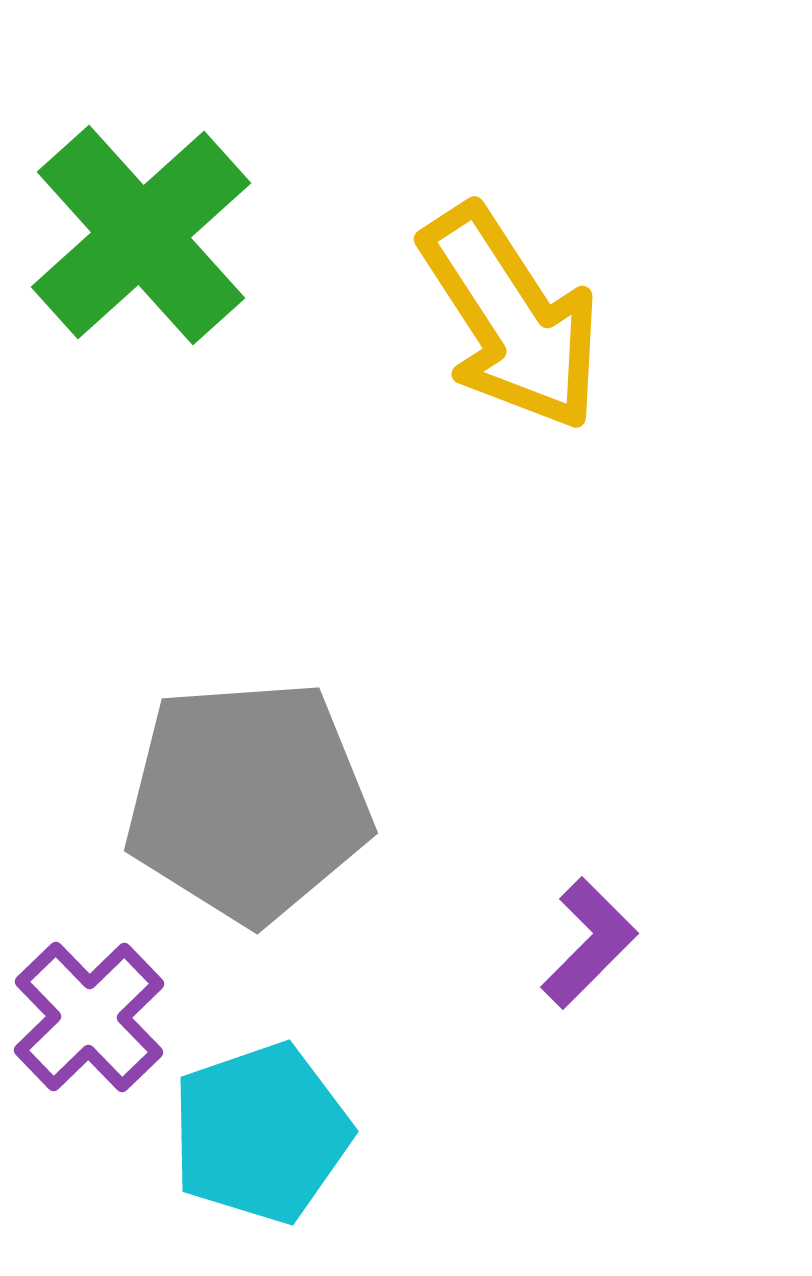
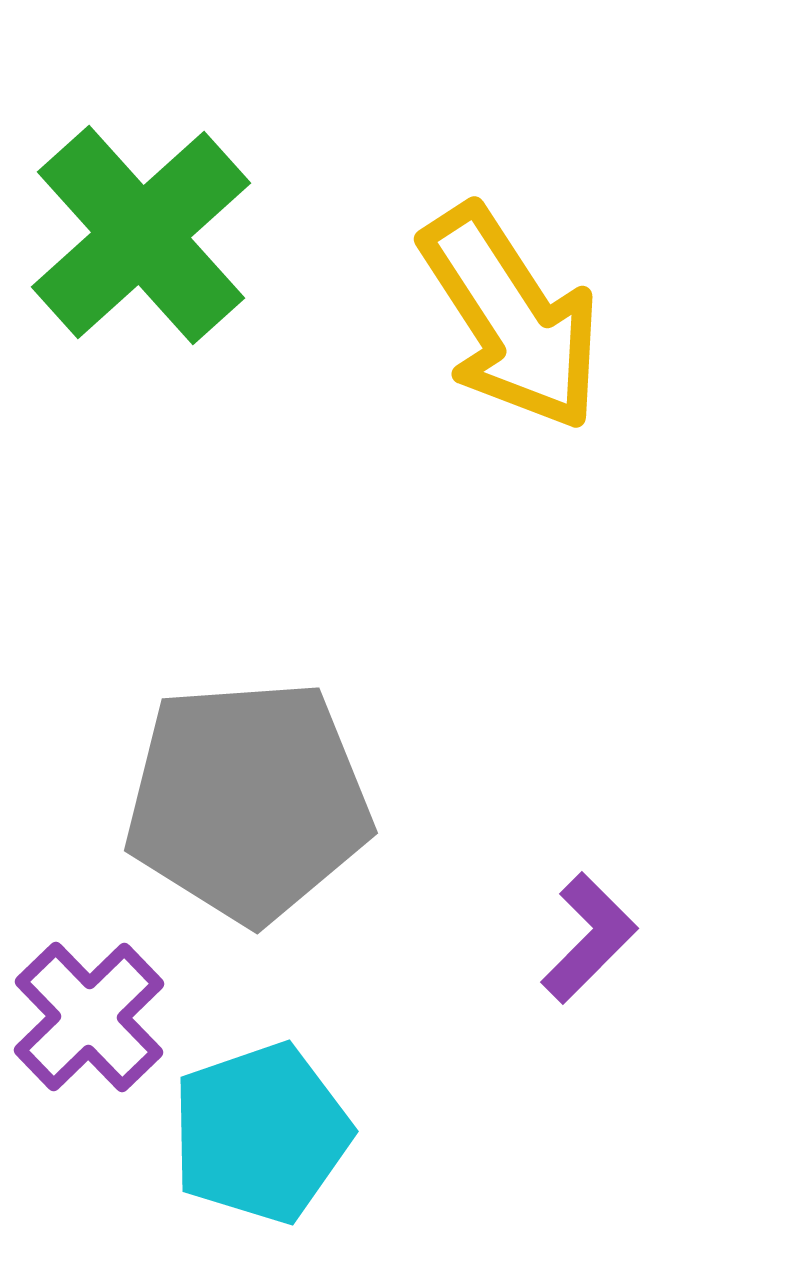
purple L-shape: moved 5 px up
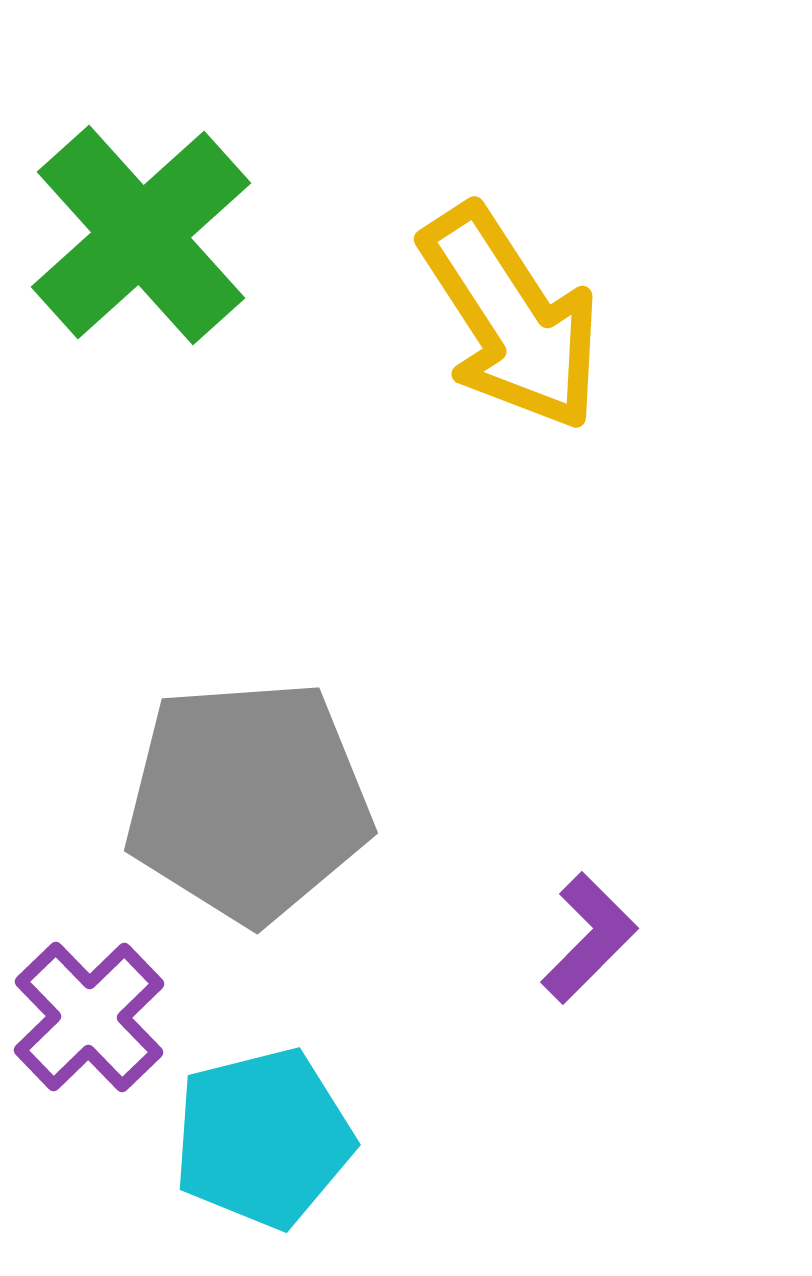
cyan pentagon: moved 2 px right, 5 px down; rotated 5 degrees clockwise
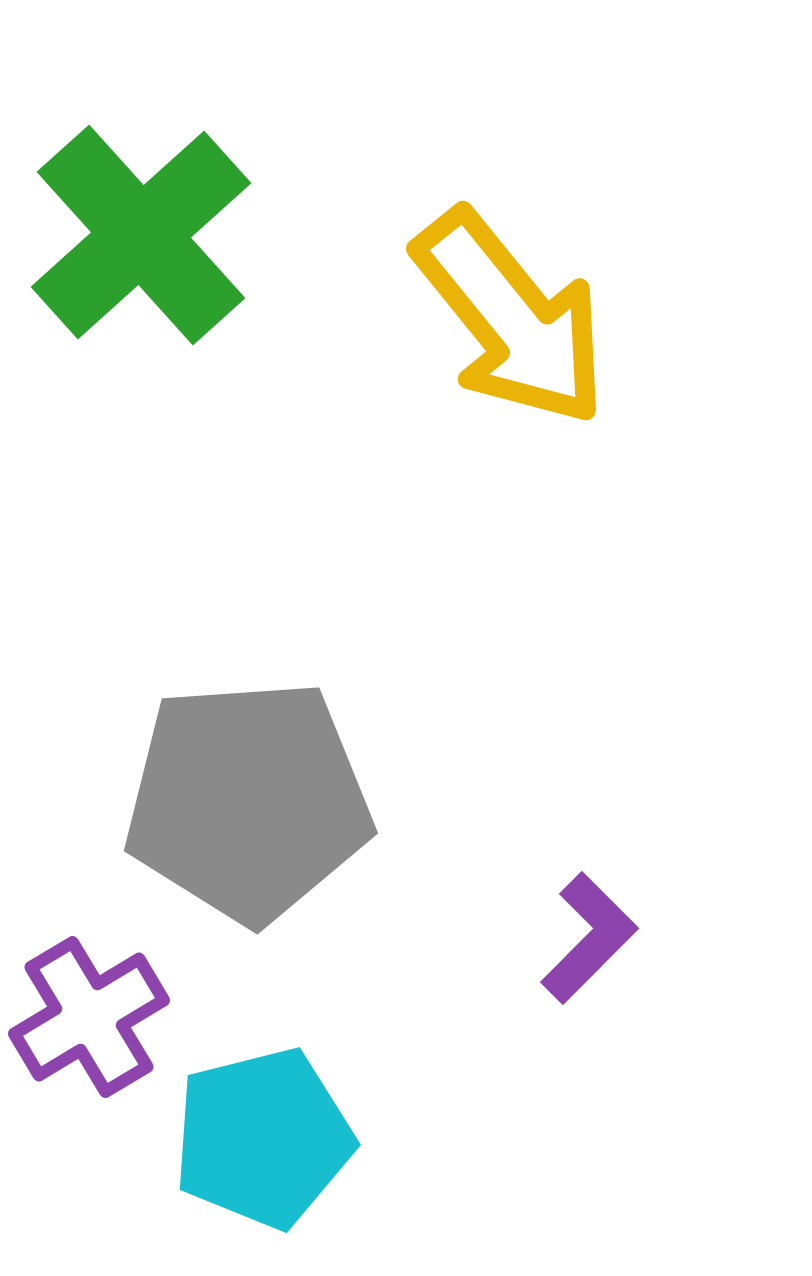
yellow arrow: rotated 6 degrees counterclockwise
purple cross: rotated 13 degrees clockwise
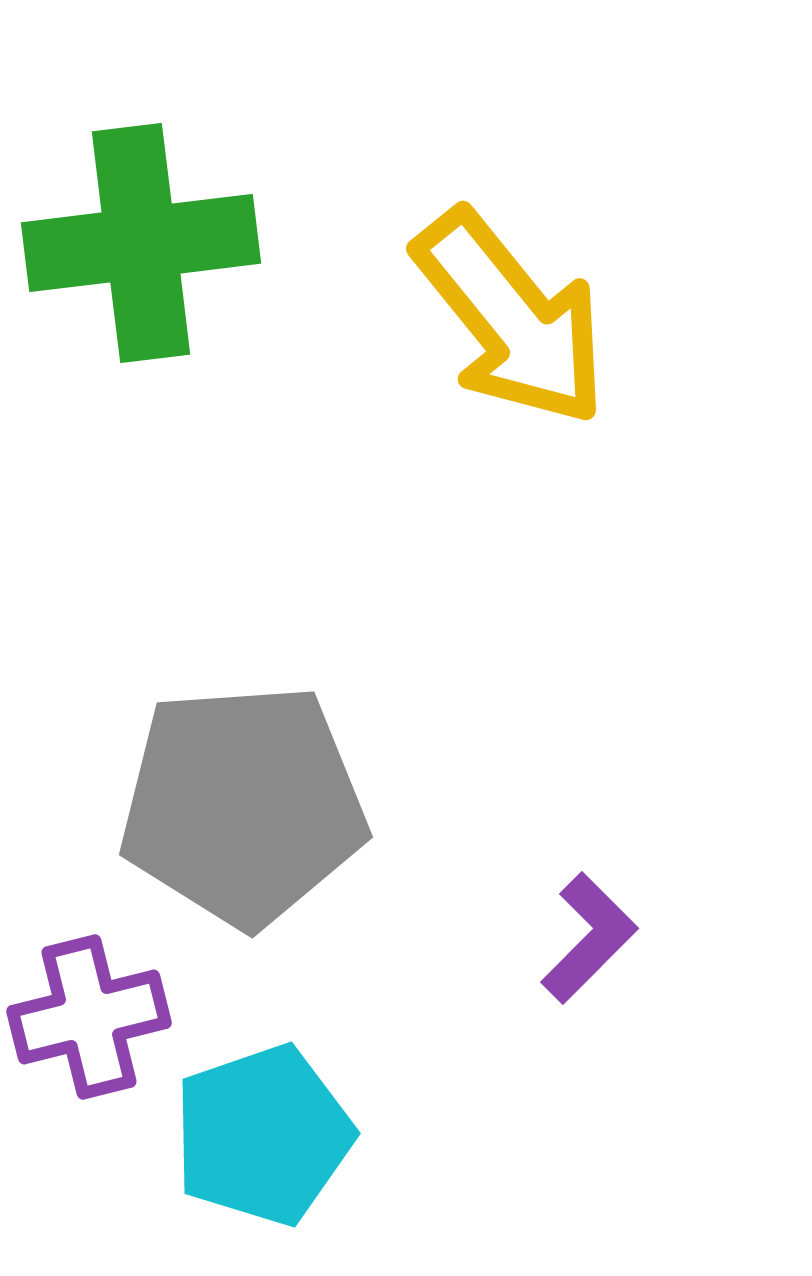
green cross: moved 8 px down; rotated 35 degrees clockwise
gray pentagon: moved 5 px left, 4 px down
purple cross: rotated 17 degrees clockwise
cyan pentagon: moved 3 px up; rotated 5 degrees counterclockwise
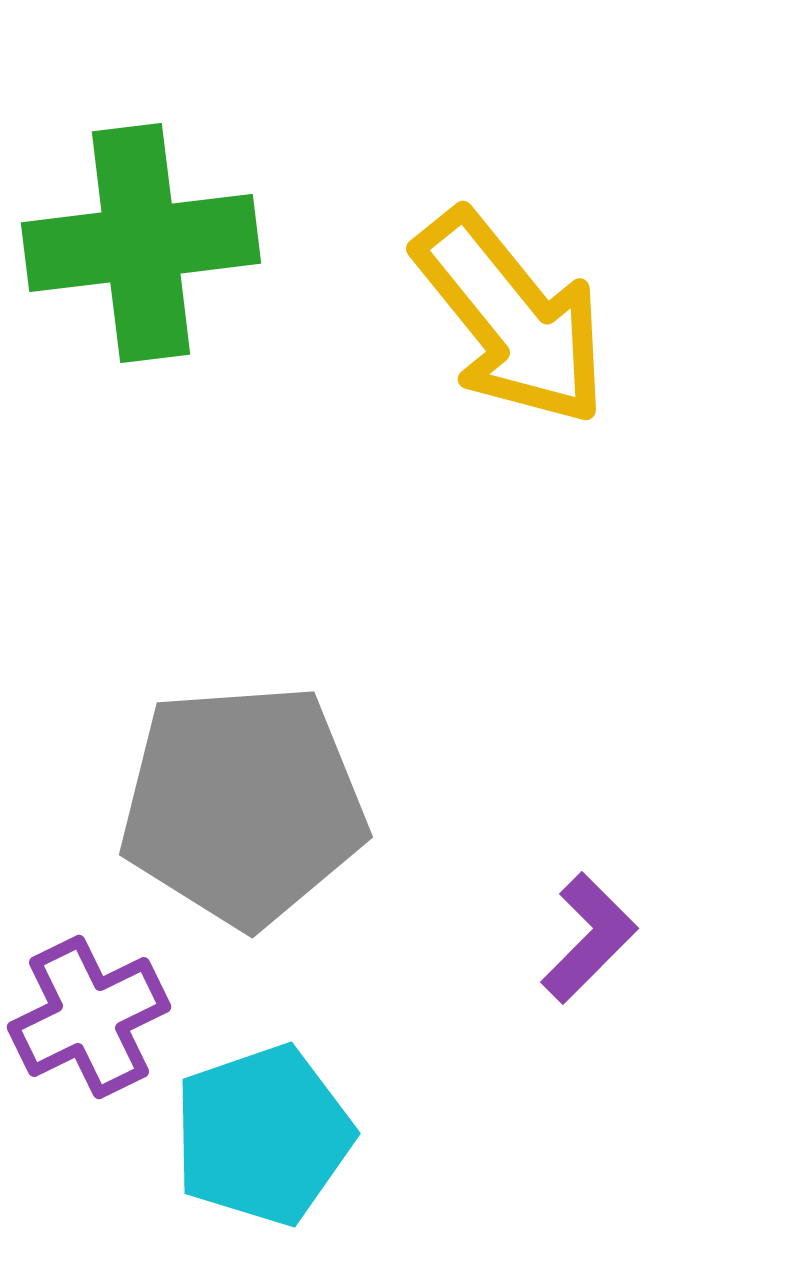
purple cross: rotated 12 degrees counterclockwise
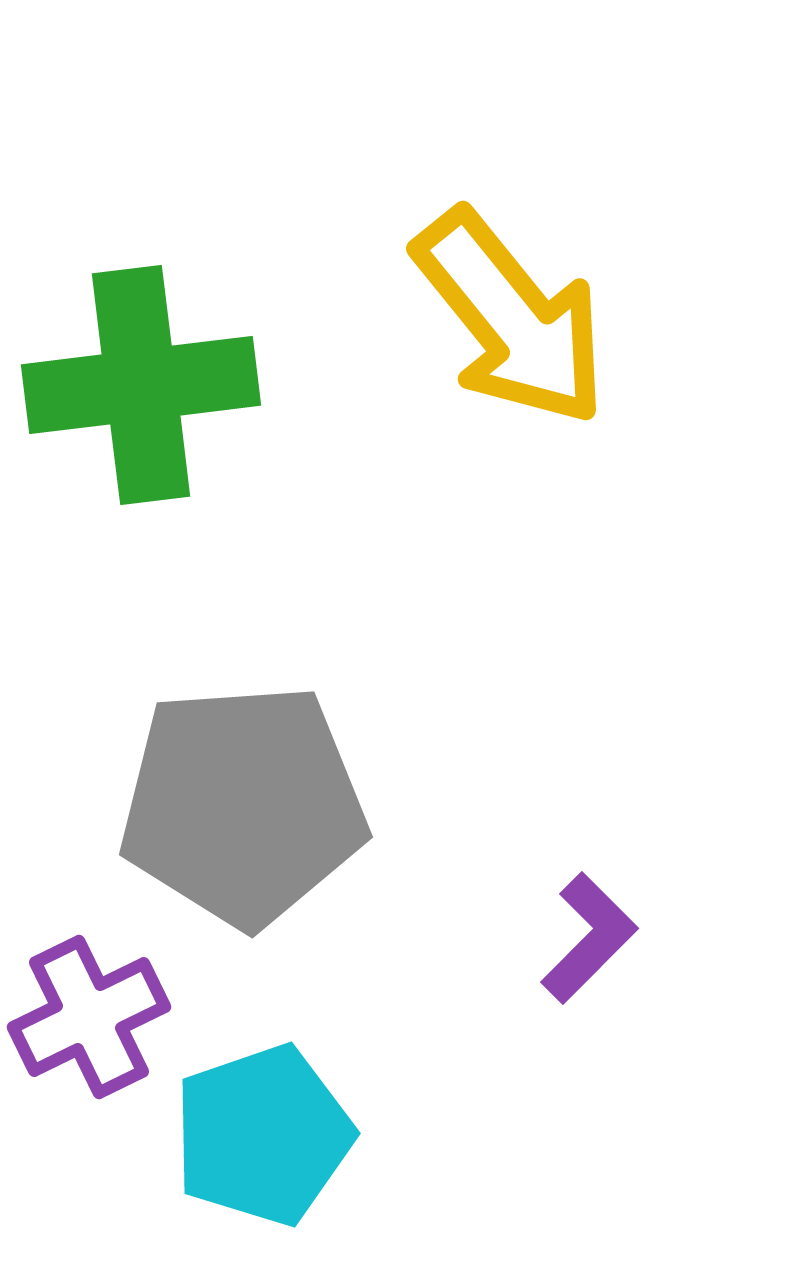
green cross: moved 142 px down
